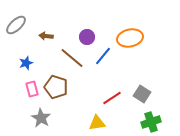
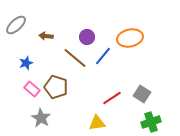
brown line: moved 3 px right
pink rectangle: rotated 35 degrees counterclockwise
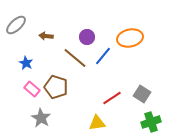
blue star: rotated 24 degrees counterclockwise
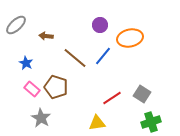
purple circle: moved 13 px right, 12 px up
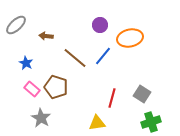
red line: rotated 42 degrees counterclockwise
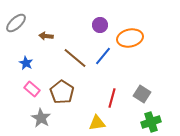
gray ellipse: moved 2 px up
brown pentagon: moved 6 px right, 5 px down; rotated 15 degrees clockwise
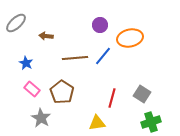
brown line: rotated 45 degrees counterclockwise
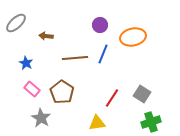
orange ellipse: moved 3 px right, 1 px up
blue line: moved 2 px up; rotated 18 degrees counterclockwise
red line: rotated 18 degrees clockwise
